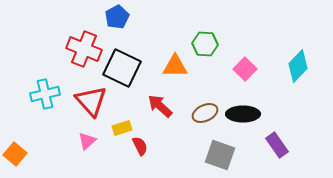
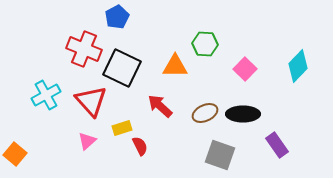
cyan cross: moved 1 px right, 1 px down; rotated 16 degrees counterclockwise
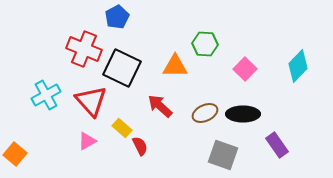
yellow rectangle: rotated 60 degrees clockwise
pink triangle: rotated 12 degrees clockwise
gray square: moved 3 px right
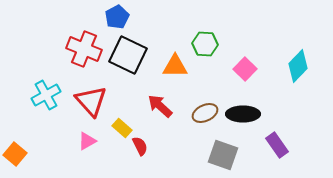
black square: moved 6 px right, 13 px up
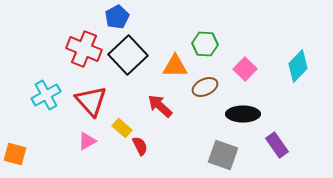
black square: rotated 21 degrees clockwise
brown ellipse: moved 26 px up
orange square: rotated 25 degrees counterclockwise
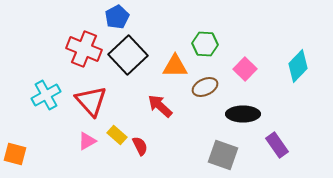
yellow rectangle: moved 5 px left, 7 px down
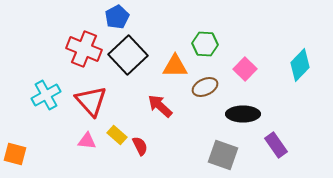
cyan diamond: moved 2 px right, 1 px up
pink triangle: rotated 36 degrees clockwise
purple rectangle: moved 1 px left
